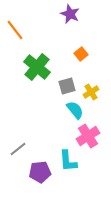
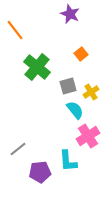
gray square: moved 1 px right
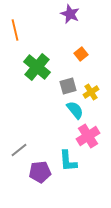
orange line: rotated 25 degrees clockwise
gray line: moved 1 px right, 1 px down
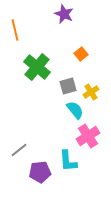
purple star: moved 6 px left
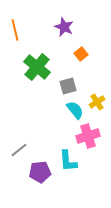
purple star: moved 13 px down
yellow cross: moved 6 px right, 10 px down
pink cross: rotated 15 degrees clockwise
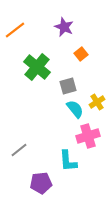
orange line: rotated 65 degrees clockwise
cyan semicircle: moved 1 px up
purple pentagon: moved 1 px right, 11 px down
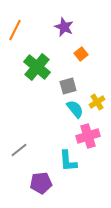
orange line: rotated 25 degrees counterclockwise
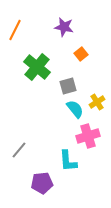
purple star: rotated 12 degrees counterclockwise
gray line: rotated 12 degrees counterclockwise
purple pentagon: moved 1 px right
